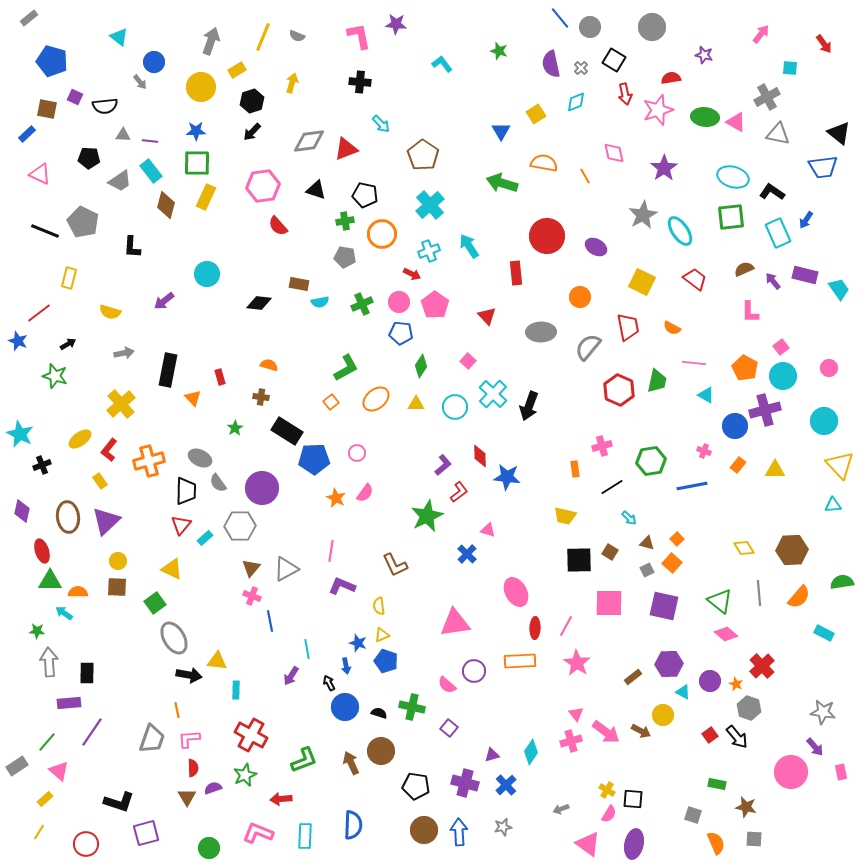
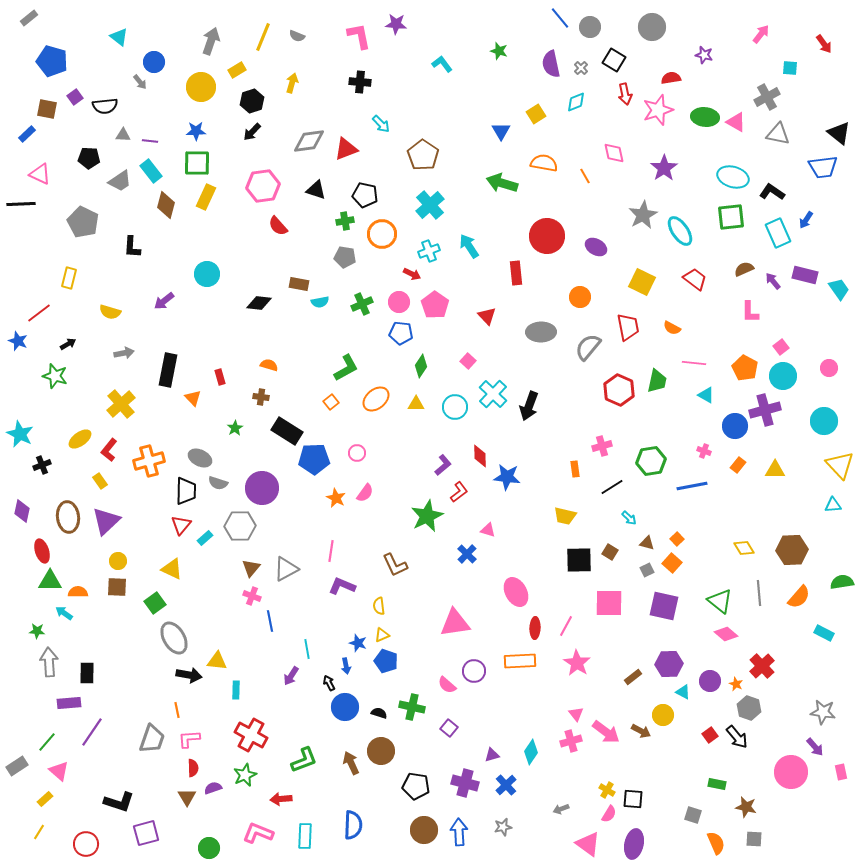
purple square at (75, 97): rotated 28 degrees clockwise
black line at (45, 231): moved 24 px left, 27 px up; rotated 24 degrees counterclockwise
gray semicircle at (218, 483): rotated 36 degrees counterclockwise
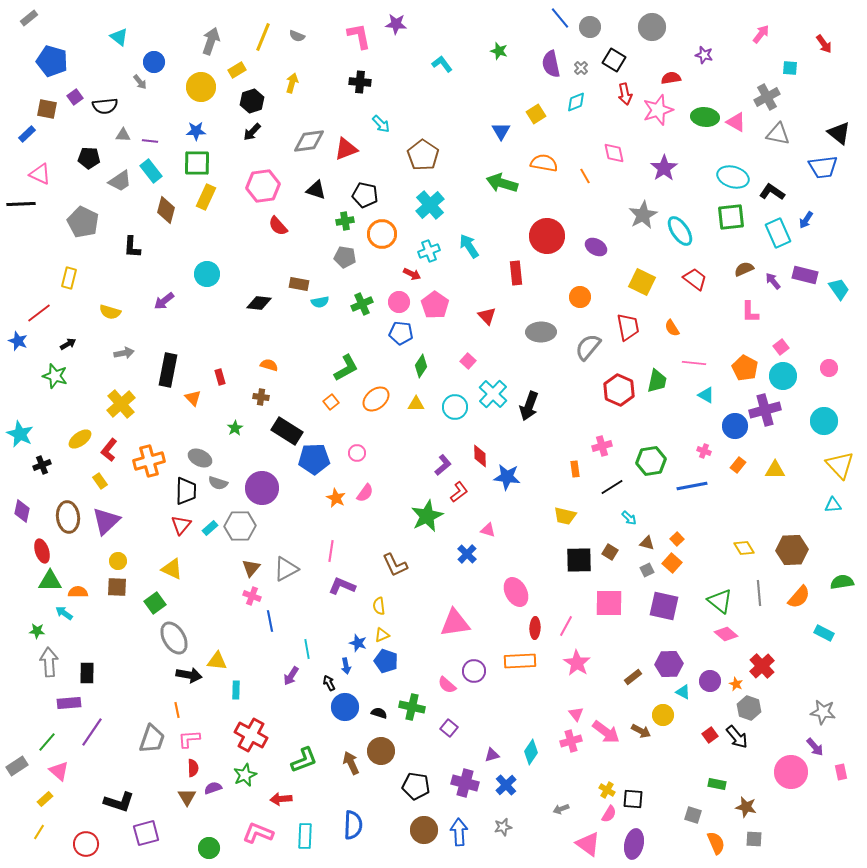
brown diamond at (166, 205): moved 5 px down
orange semicircle at (672, 328): rotated 30 degrees clockwise
cyan rectangle at (205, 538): moved 5 px right, 10 px up
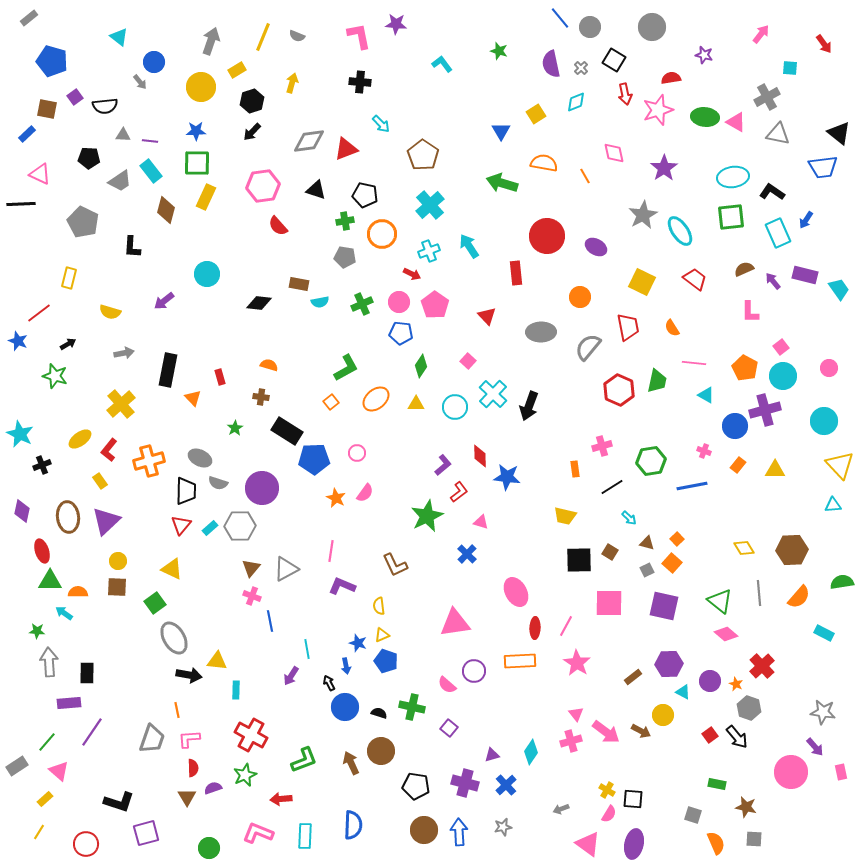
cyan ellipse at (733, 177): rotated 24 degrees counterclockwise
pink triangle at (488, 530): moved 7 px left, 8 px up
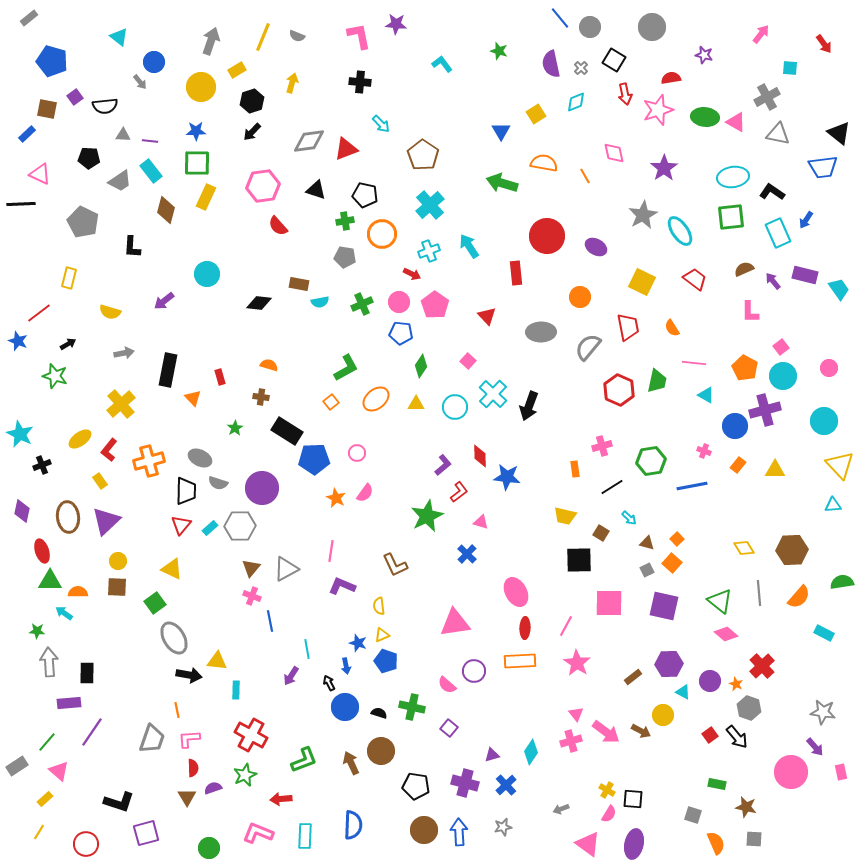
brown square at (610, 552): moved 9 px left, 19 px up
red ellipse at (535, 628): moved 10 px left
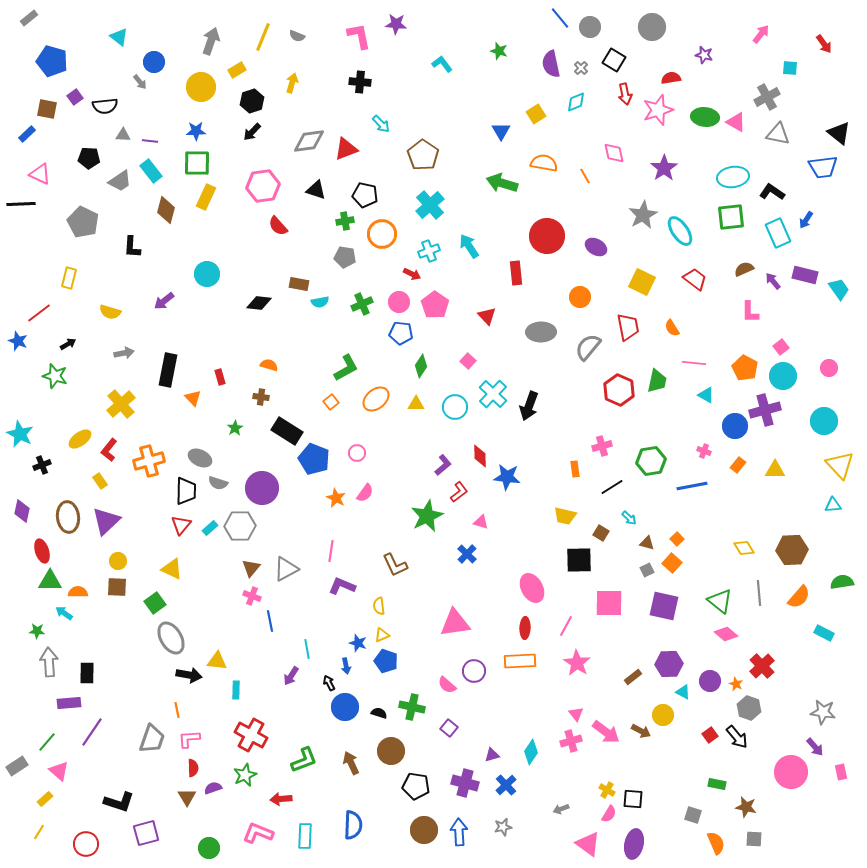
blue pentagon at (314, 459): rotated 24 degrees clockwise
pink ellipse at (516, 592): moved 16 px right, 4 px up
gray ellipse at (174, 638): moved 3 px left
brown circle at (381, 751): moved 10 px right
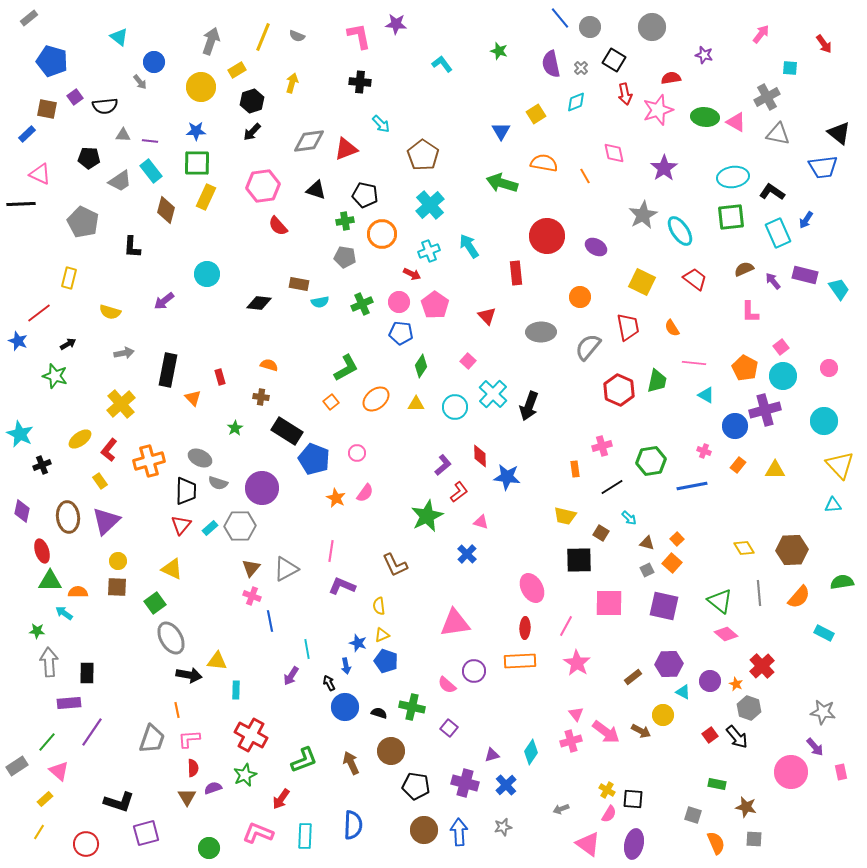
red arrow at (281, 799): rotated 50 degrees counterclockwise
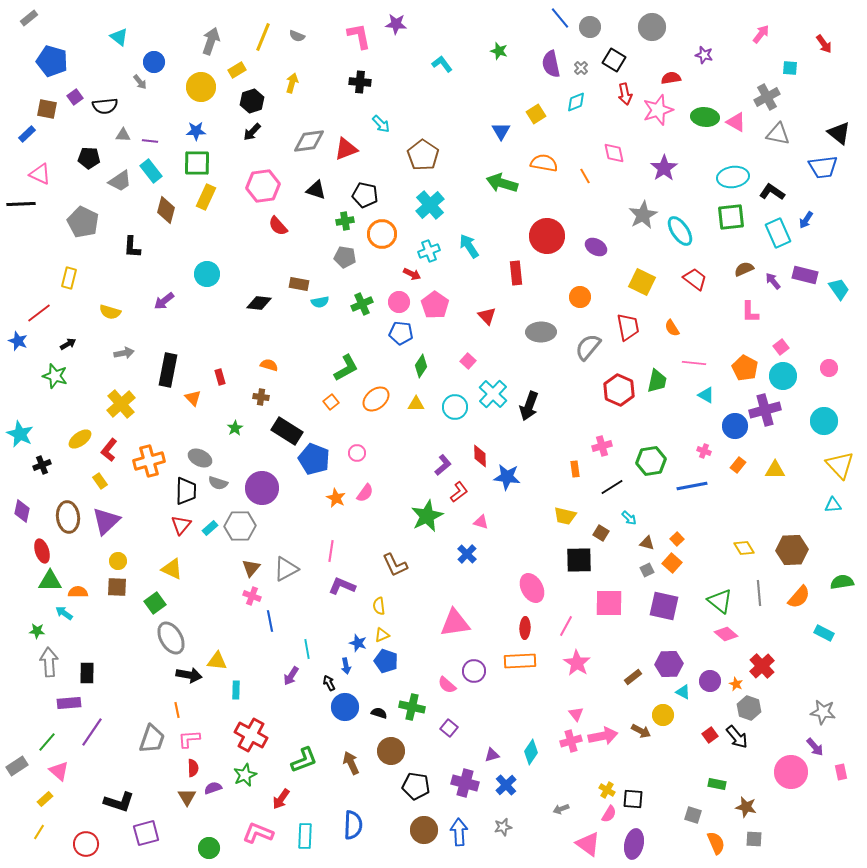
pink arrow at (606, 732): moved 3 px left, 4 px down; rotated 48 degrees counterclockwise
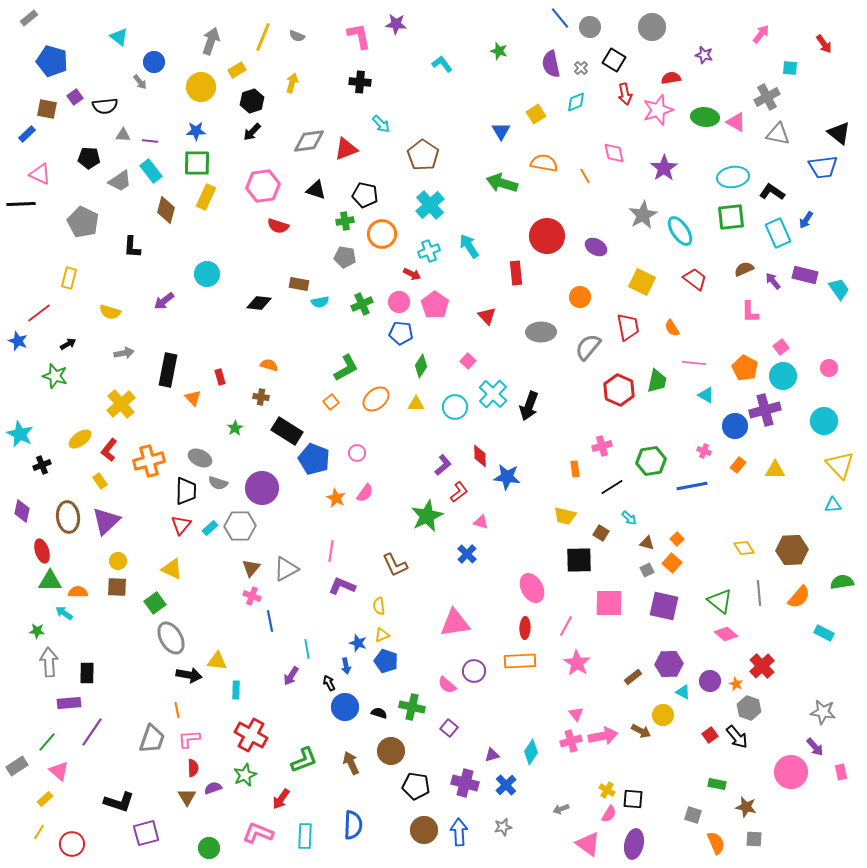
red semicircle at (278, 226): rotated 30 degrees counterclockwise
red circle at (86, 844): moved 14 px left
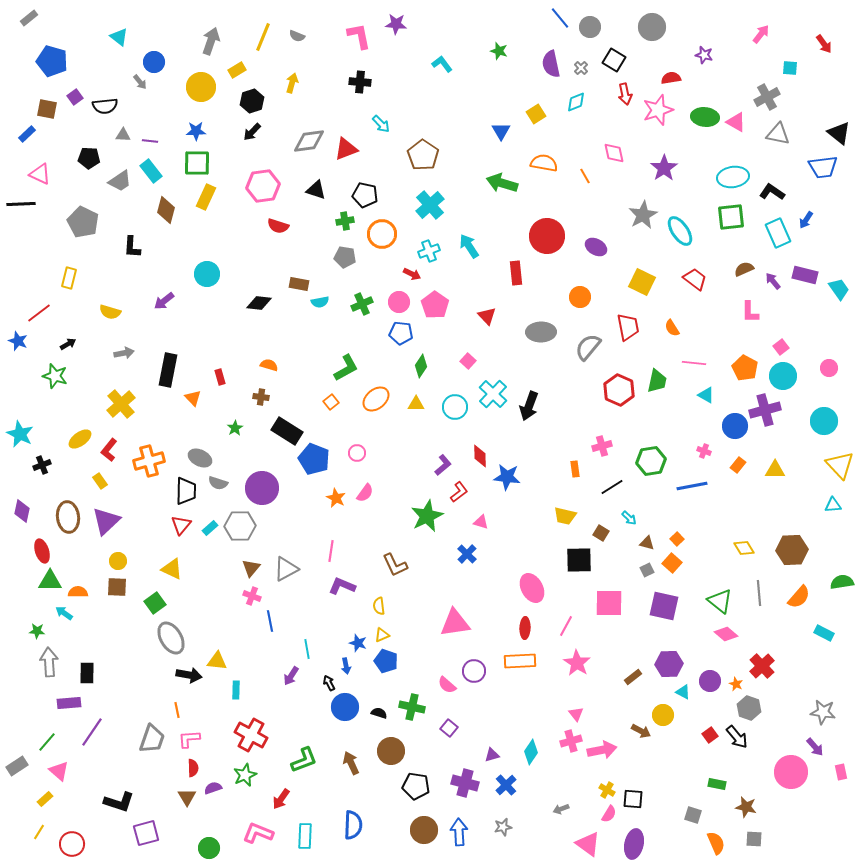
pink arrow at (603, 736): moved 1 px left, 14 px down
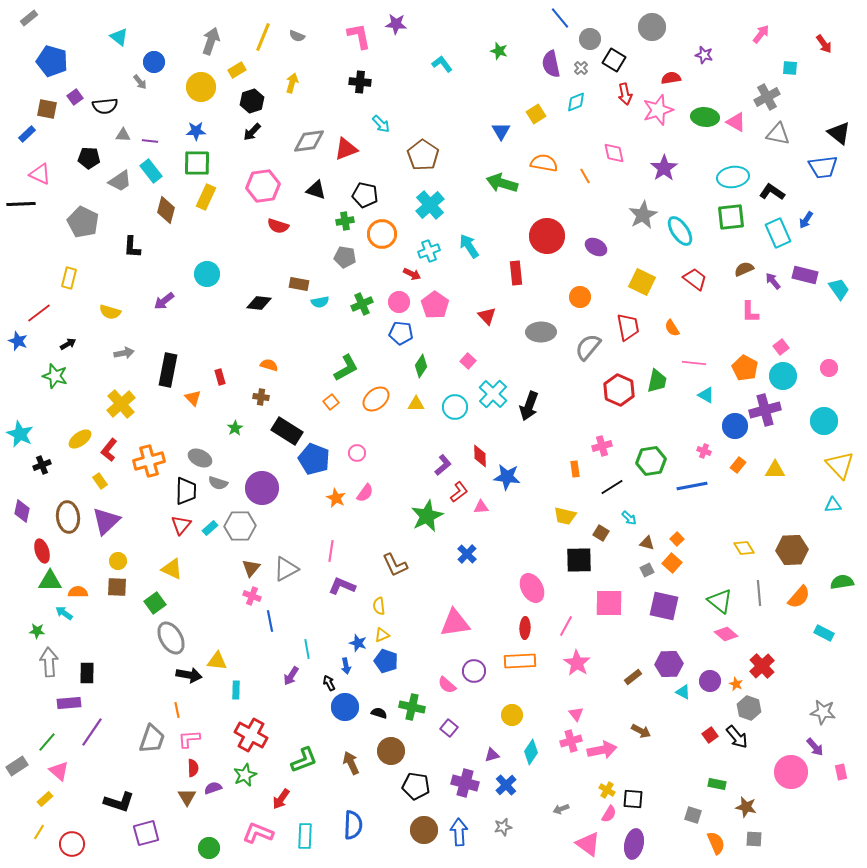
gray circle at (590, 27): moved 12 px down
pink triangle at (481, 522): moved 15 px up; rotated 21 degrees counterclockwise
yellow circle at (663, 715): moved 151 px left
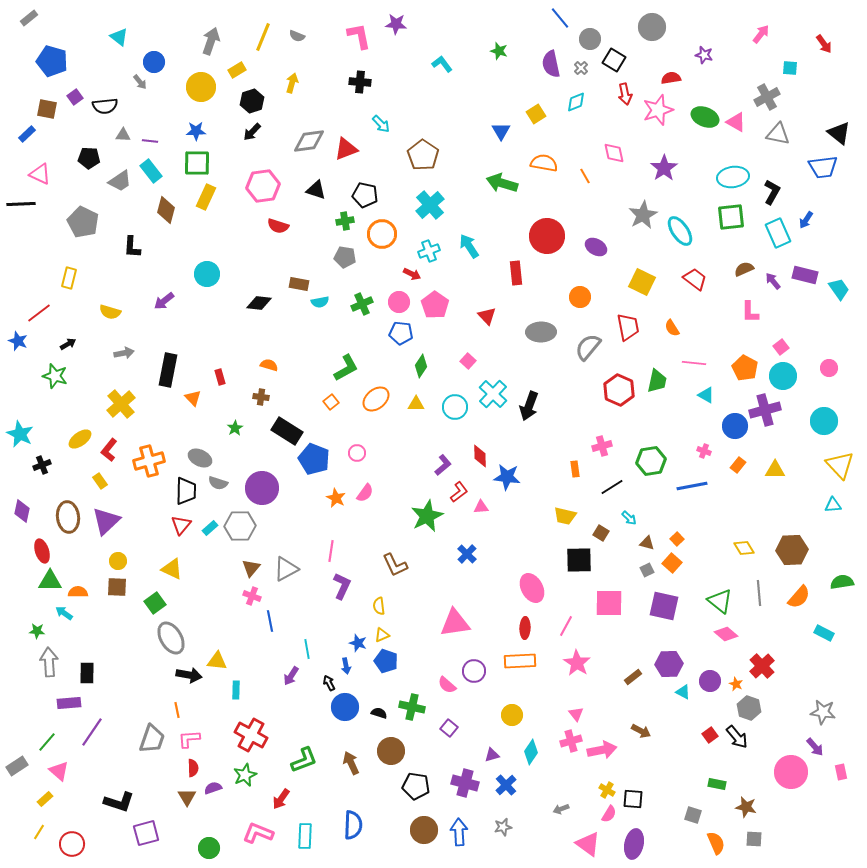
green ellipse at (705, 117): rotated 16 degrees clockwise
black L-shape at (772, 192): rotated 85 degrees clockwise
purple L-shape at (342, 586): rotated 92 degrees clockwise
